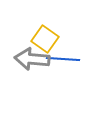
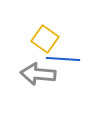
gray arrow: moved 6 px right, 15 px down
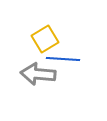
yellow square: rotated 24 degrees clockwise
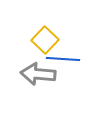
yellow square: moved 1 px down; rotated 16 degrees counterclockwise
